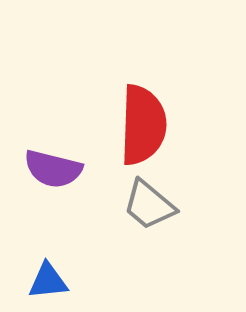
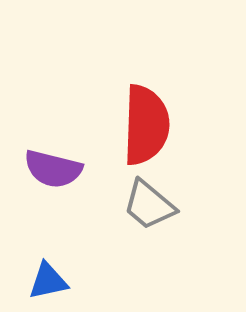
red semicircle: moved 3 px right
blue triangle: rotated 6 degrees counterclockwise
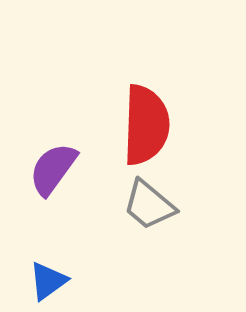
purple semicircle: rotated 112 degrees clockwise
blue triangle: rotated 24 degrees counterclockwise
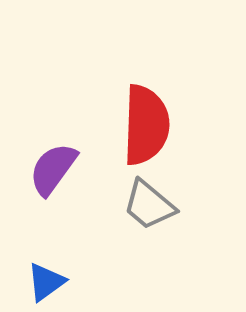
blue triangle: moved 2 px left, 1 px down
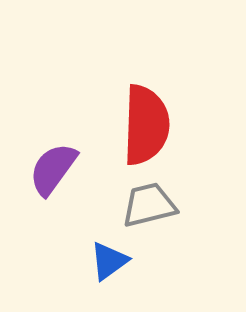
gray trapezoid: rotated 126 degrees clockwise
blue triangle: moved 63 px right, 21 px up
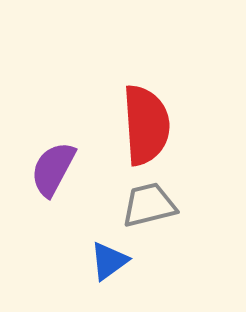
red semicircle: rotated 6 degrees counterclockwise
purple semicircle: rotated 8 degrees counterclockwise
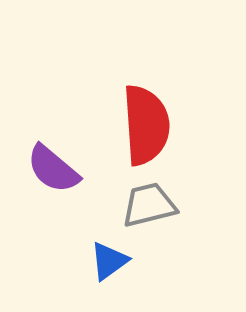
purple semicircle: rotated 78 degrees counterclockwise
